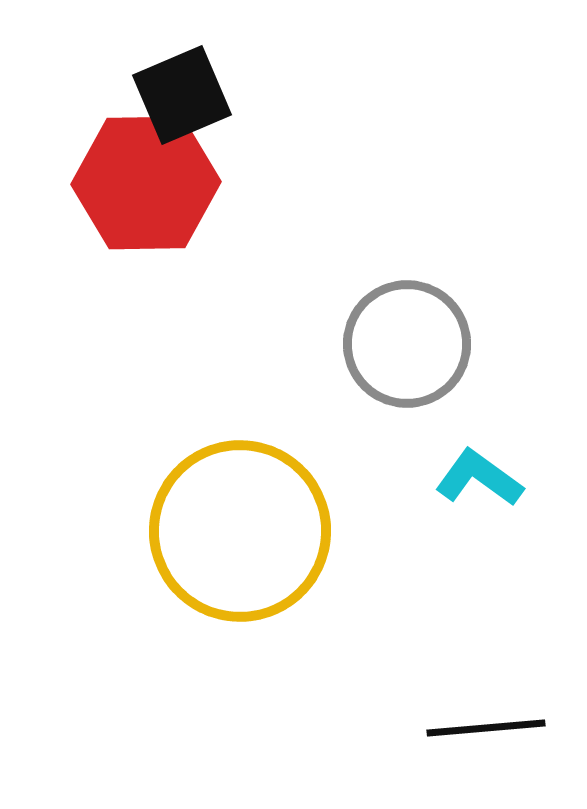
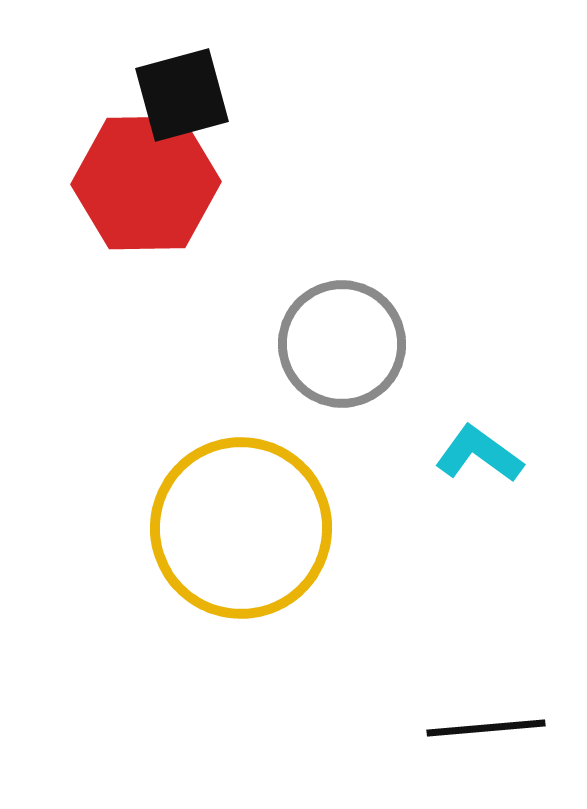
black square: rotated 8 degrees clockwise
gray circle: moved 65 px left
cyan L-shape: moved 24 px up
yellow circle: moved 1 px right, 3 px up
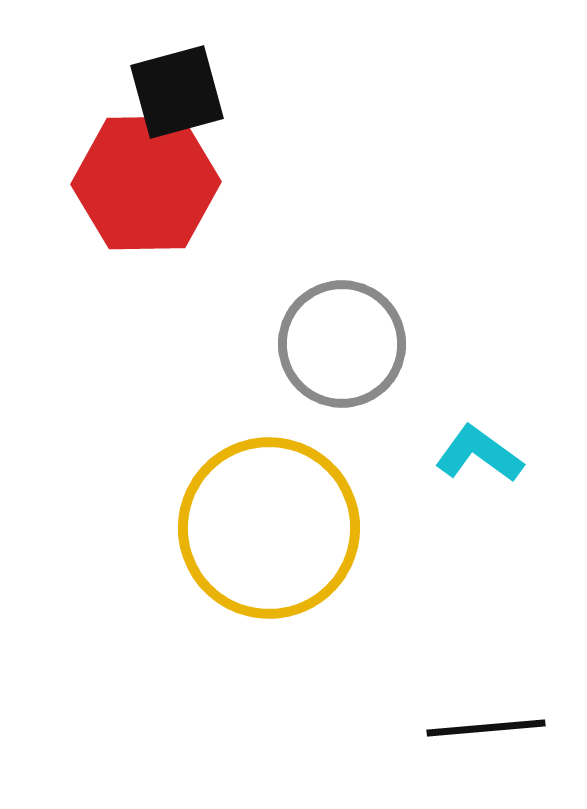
black square: moved 5 px left, 3 px up
yellow circle: moved 28 px right
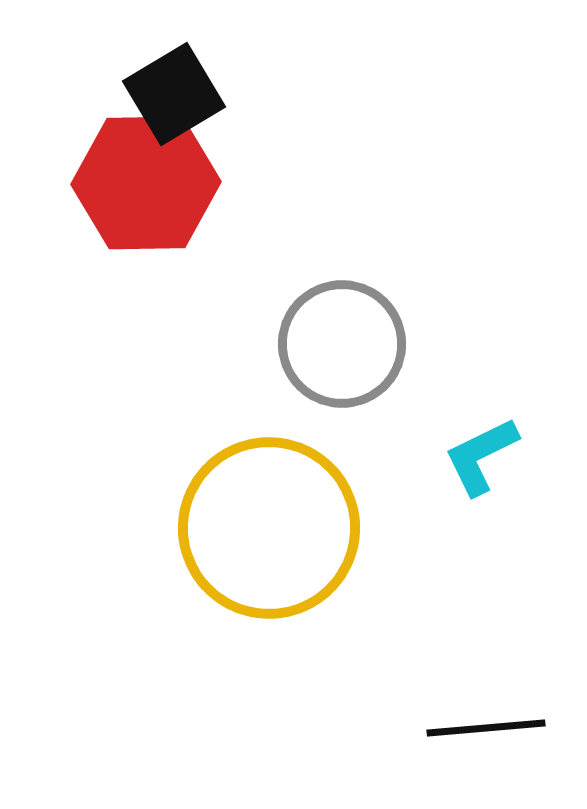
black square: moved 3 px left, 2 px down; rotated 16 degrees counterclockwise
cyan L-shape: moved 2 px right, 2 px down; rotated 62 degrees counterclockwise
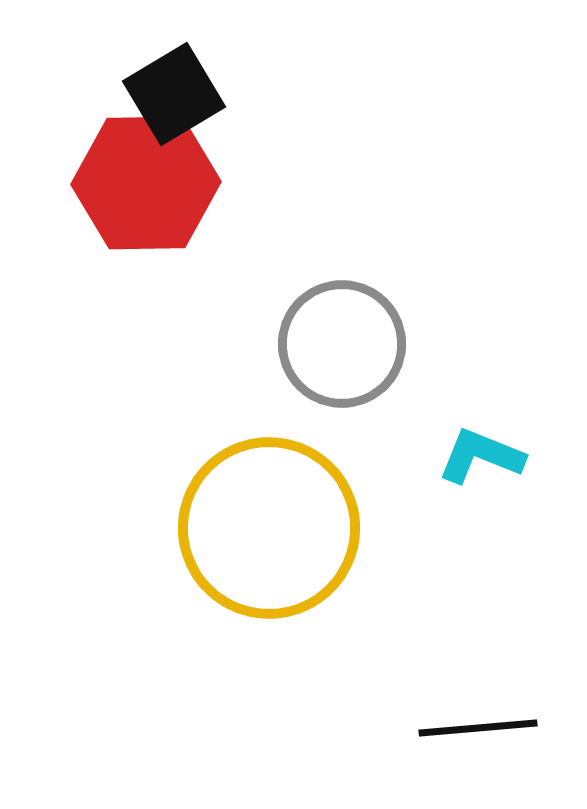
cyan L-shape: rotated 48 degrees clockwise
black line: moved 8 px left
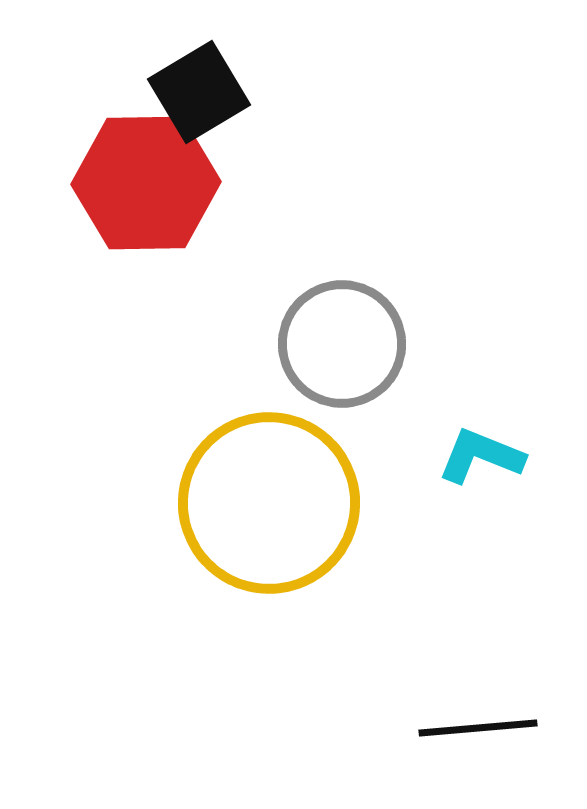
black square: moved 25 px right, 2 px up
yellow circle: moved 25 px up
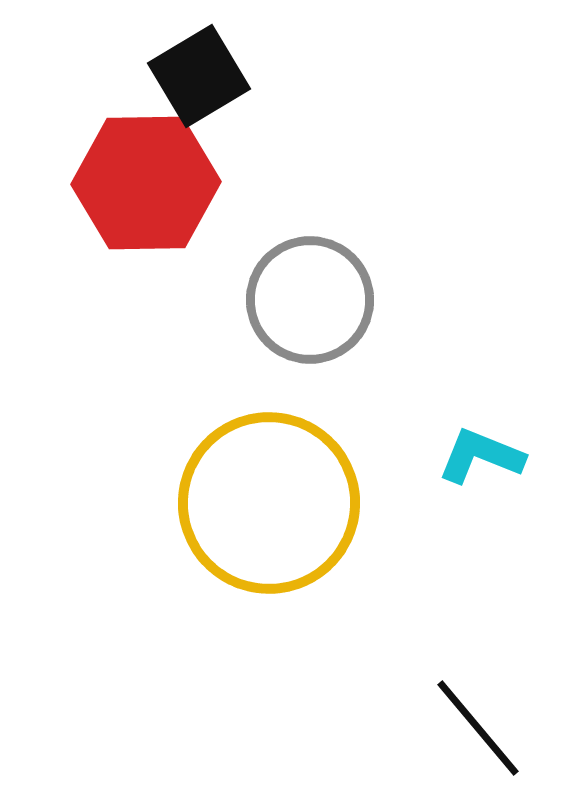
black square: moved 16 px up
gray circle: moved 32 px left, 44 px up
black line: rotated 55 degrees clockwise
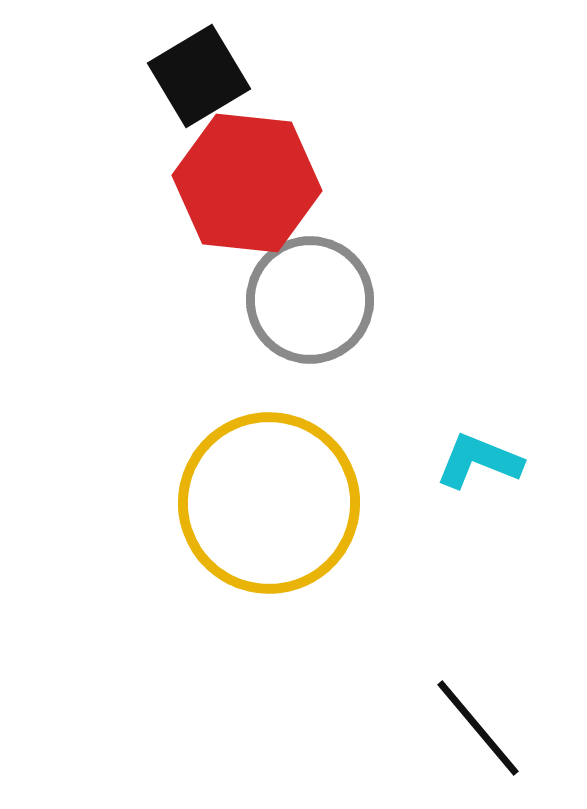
red hexagon: moved 101 px right; rotated 7 degrees clockwise
cyan L-shape: moved 2 px left, 5 px down
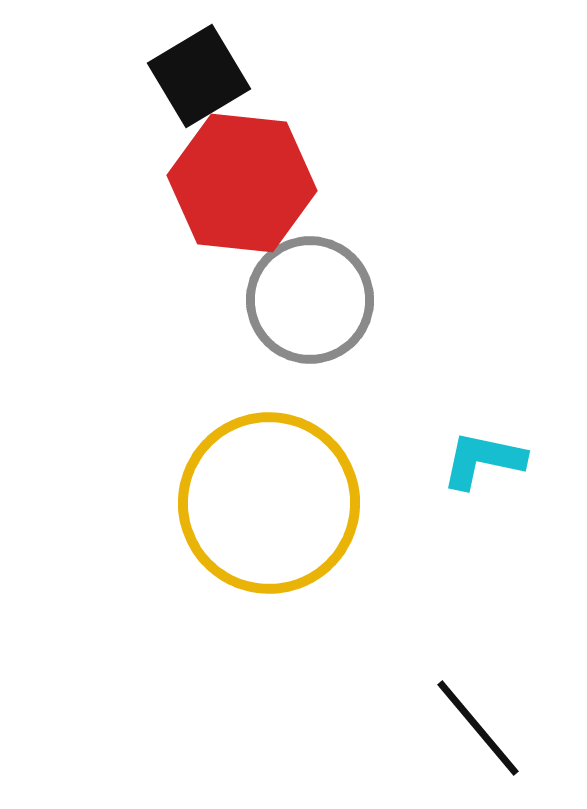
red hexagon: moved 5 px left
cyan L-shape: moved 4 px right, 1 px up; rotated 10 degrees counterclockwise
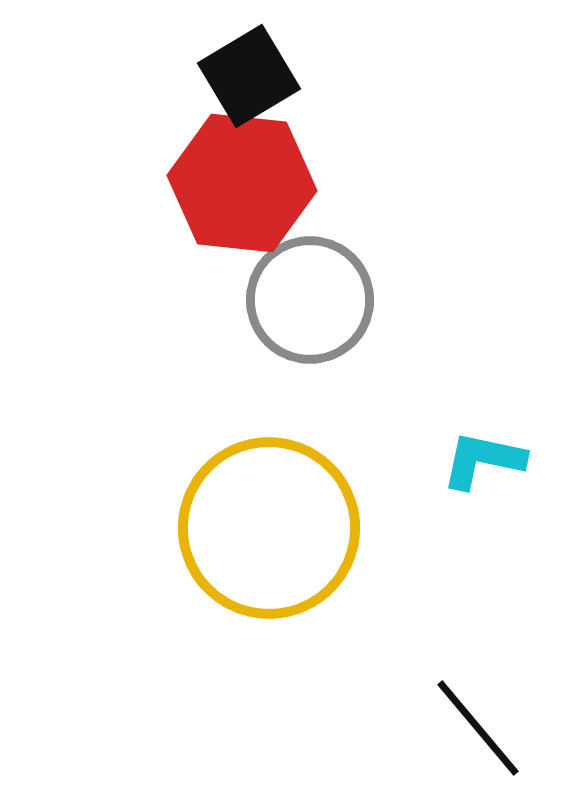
black square: moved 50 px right
yellow circle: moved 25 px down
